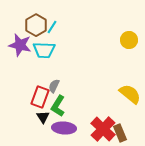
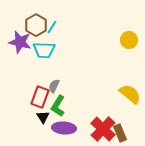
purple star: moved 3 px up
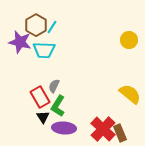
red rectangle: rotated 50 degrees counterclockwise
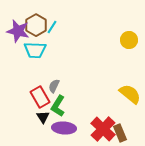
purple star: moved 2 px left, 11 px up
cyan trapezoid: moved 9 px left
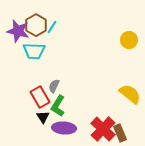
cyan trapezoid: moved 1 px left, 1 px down
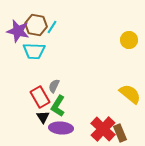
brown hexagon: rotated 20 degrees counterclockwise
purple ellipse: moved 3 px left
